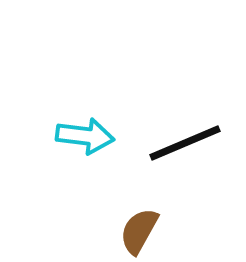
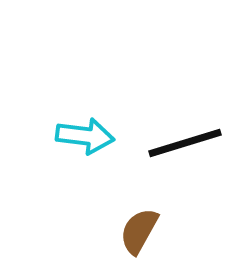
black line: rotated 6 degrees clockwise
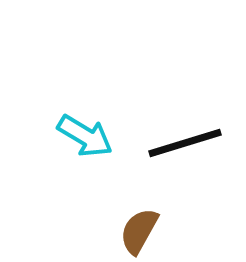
cyan arrow: rotated 24 degrees clockwise
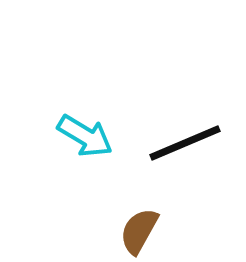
black line: rotated 6 degrees counterclockwise
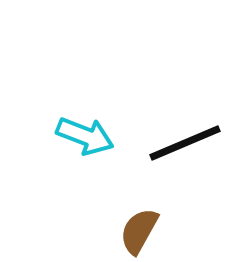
cyan arrow: rotated 10 degrees counterclockwise
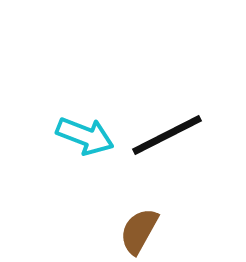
black line: moved 18 px left, 8 px up; rotated 4 degrees counterclockwise
